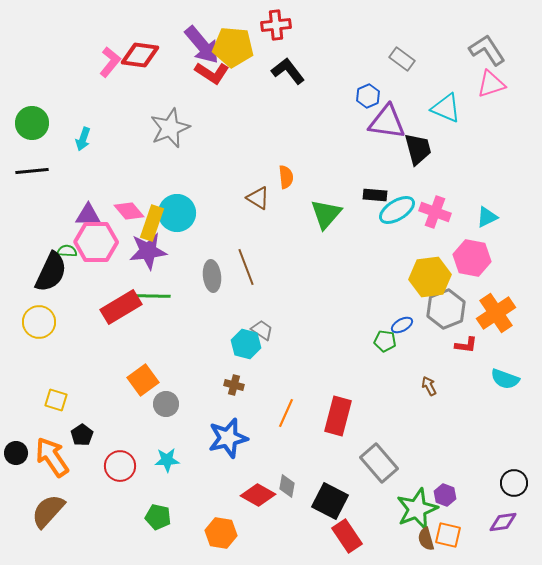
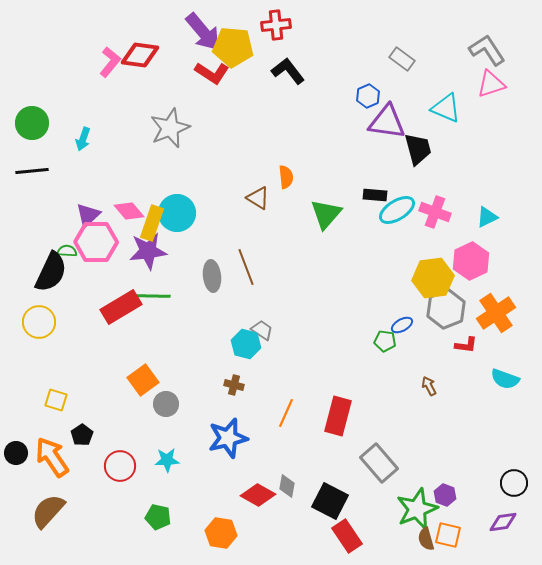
purple arrow at (202, 45): moved 1 px right, 13 px up
purple triangle at (88, 215): rotated 44 degrees counterclockwise
pink hexagon at (472, 258): moved 1 px left, 3 px down; rotated 24 degrees clockwise
yellow hexagon at (430, 277): moved 3 px right, 1 px down
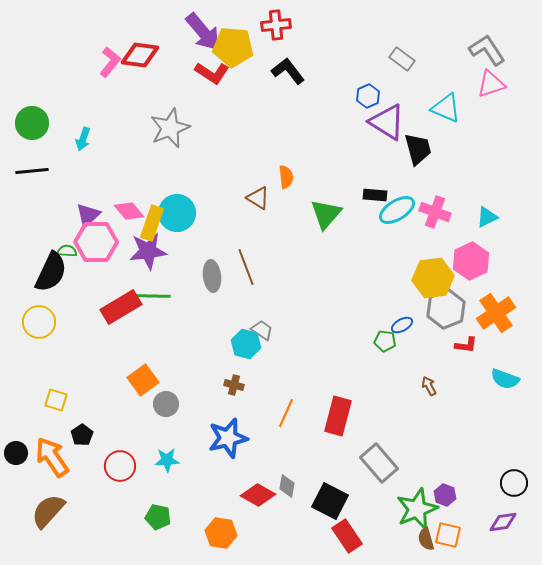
purple triangle at (387, 122): rotated 24 degrees clockwise
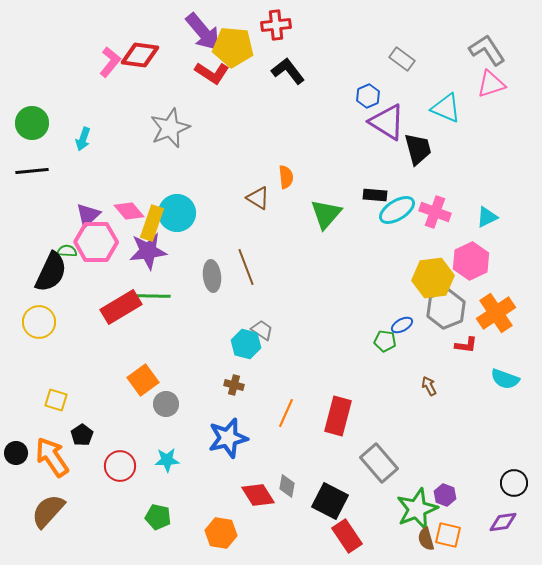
red diamond at (258, 495): rotated 28 degrees clockwise
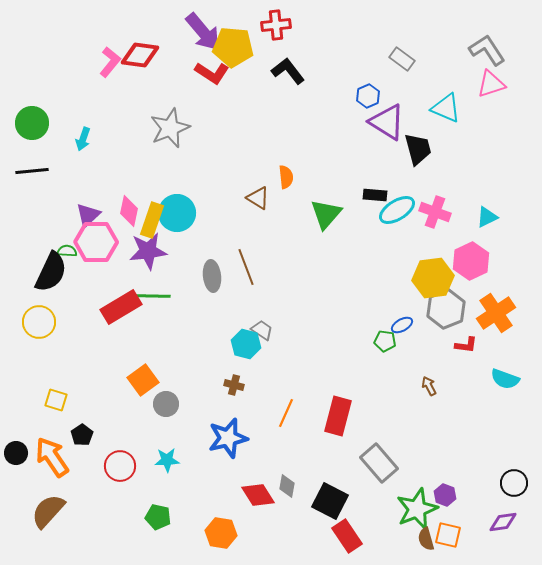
pink diamond at (129, 211): rotated 52 degrees clockwise
yellow rectangle at (152, 223): moved 3 px up
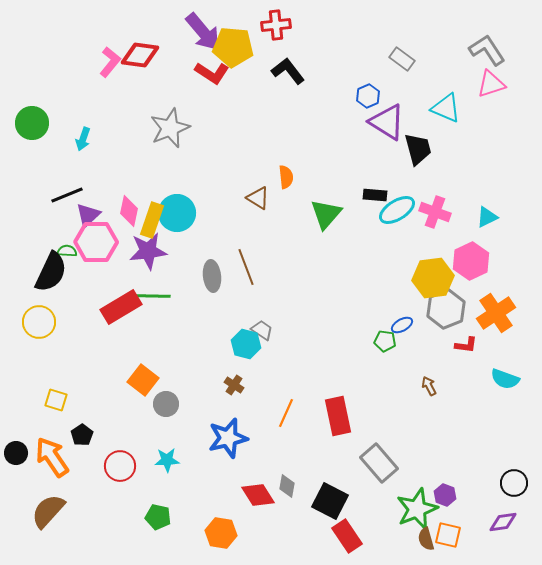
black line at (32, 171): moved 35 px right, 24 px down; rotated 16 degrees counterclockwise
orange square at (143, 380): rotated 16 degrees counterclockwise
brown cross at (234, 385): rotated 18 degrees clockwise
red rectangle at (338, 416): rotated 27 degrees counterclockwise
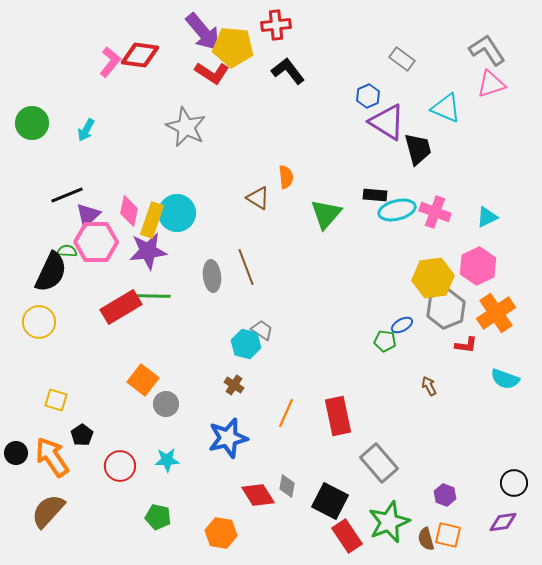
gray star at (170, 128): moved 16 px right, 1 px up; rotated 24 degrees counterclockwise
cyan arrow at (83, 139): moved 3 px right, 9 px up; rotated 10 degrees clockwise
cyan ellipse at (397, 210): rotated 18 degrees clockwise
pink hexagon at (471, 261): moved 7 px right, 5 px down
green star at (417, 509): moved 28 px left, 13 px down
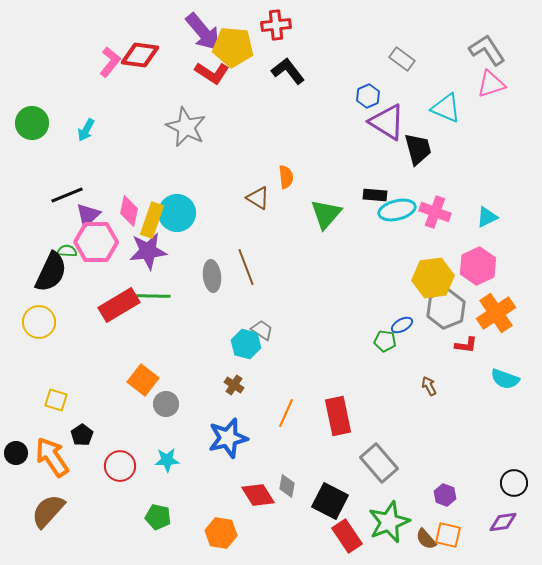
red rectangle at (121, 307): moved 2 px left, 2 px up
brown semicircle at (426, 539): rotated 25 degrees counterclockwise
